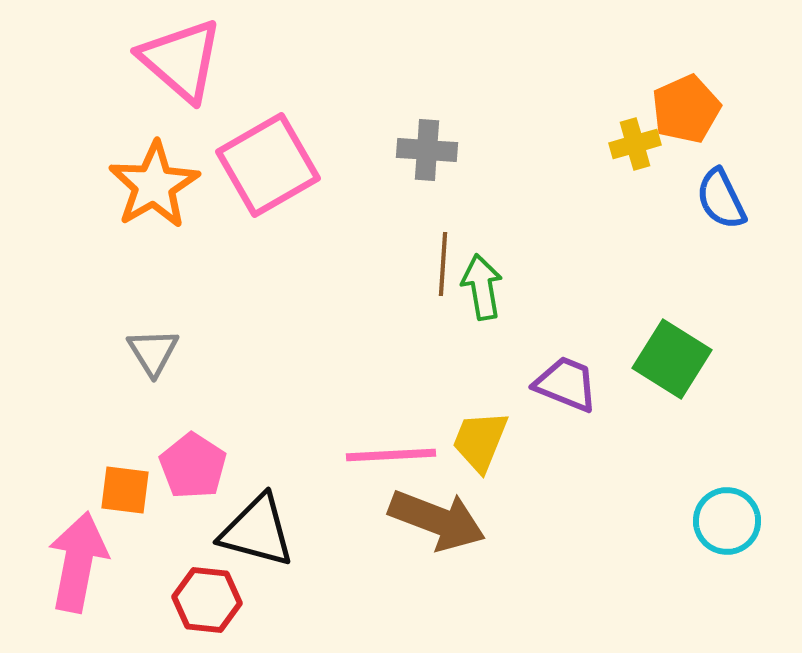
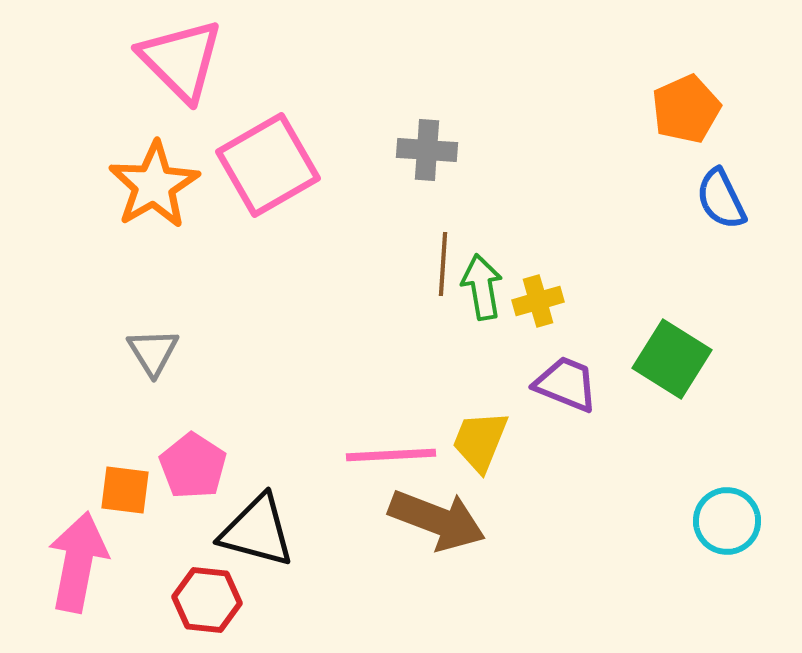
pink triangle: rotated 4 degrees clockwise
yellow cross: moved 97 px left, 157 px down
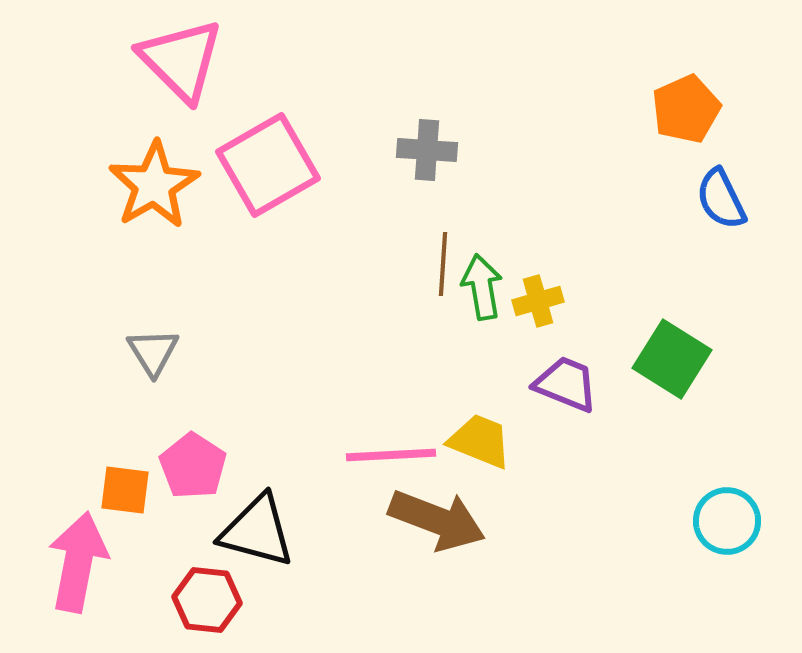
yellow trapezoid: rotated 90 degrees clockwise
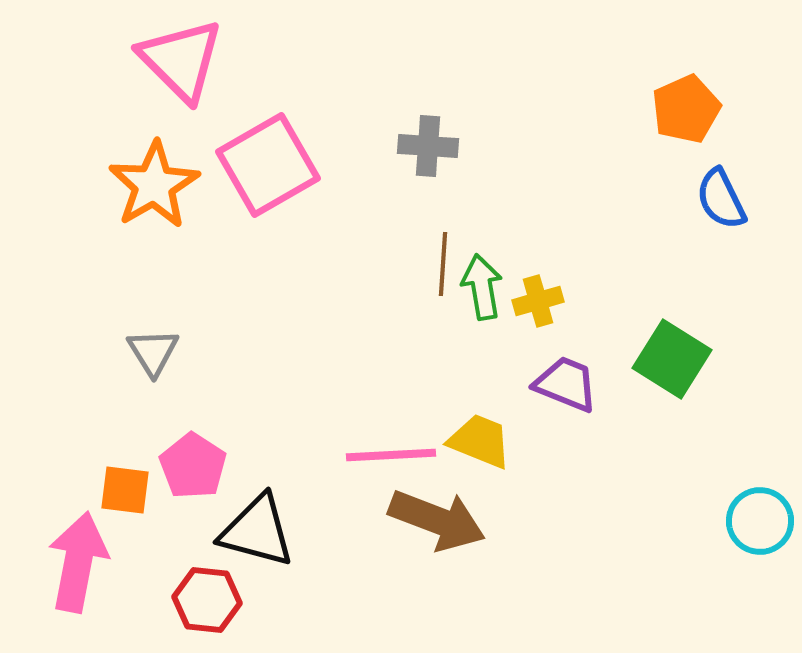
gray cross: moved 1 px right, 4 px up
cyan circle: moved 33 px right
